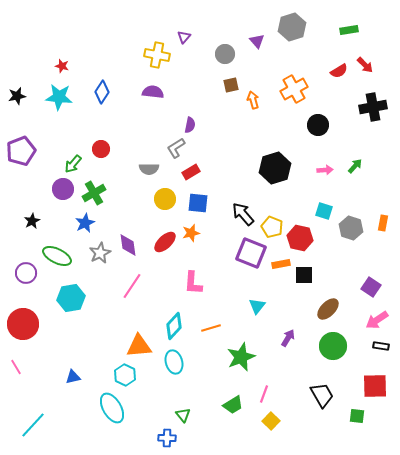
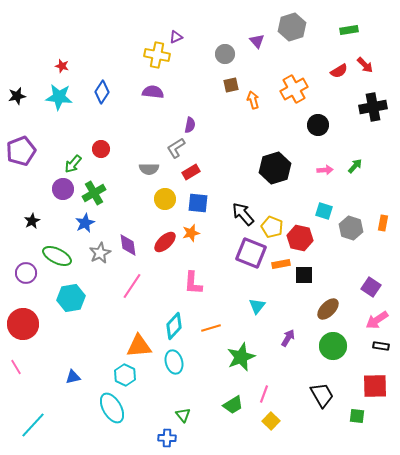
purple triangle at (184, 37): moved 8 px left; rotated 24 degrees clockwise
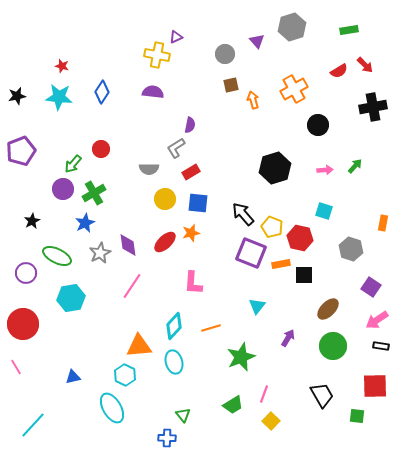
gray hexagon at (351, 228): moved 21 px down
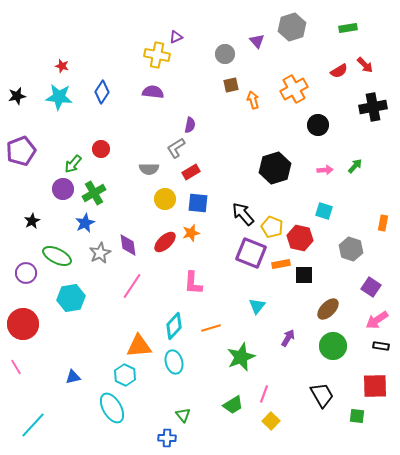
green rectangle at (349, 30): moved 1 px left, 2 px up
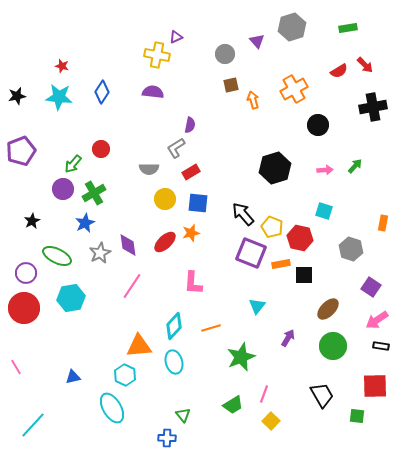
red circle at (23, 324): moved 1 px right, 16 px up
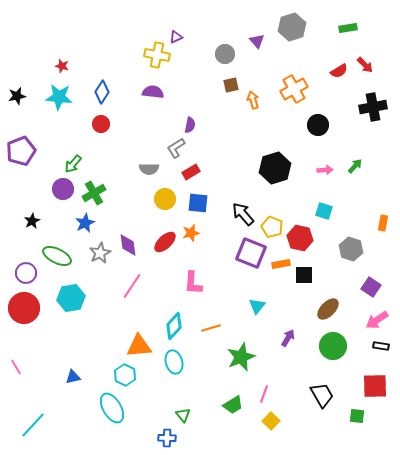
red circle at (101, 149): moved 25 px up
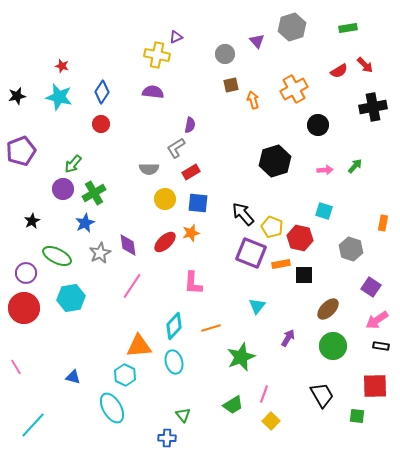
cyan star at (59, 97): rotated 8 degrees clockwise
black hexagon at (275, 168): moved 7 px up
blue triangle at (73, 377): rotated 28 degrees clockwise
